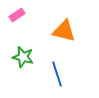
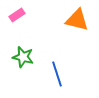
orange triangle: moved 13 px right, 11 px up
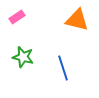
pink rectangle: moved 2 px down
blue line: moved 6 px right, 6 px up
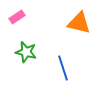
orange triangle: moved 2 px right, 3 px down
green star: moved 3 px right, 5 px up
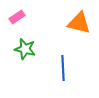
green star: moved 1 px left, 3 px up
blue line: rotated 15 degrees clockwise
